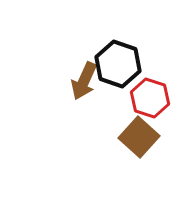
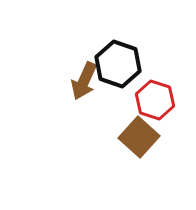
red hexagon: moved 5 px right, 2 px down
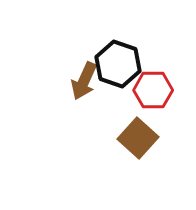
red hexagon: moved 2 px left, 10 px up; rotated 18 degrees counterclockwise
brown square: moved 1 px left, 1 px down
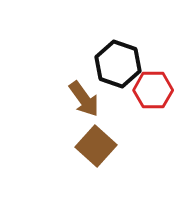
brown arrow: moved 18 px down; rotated 60 degrees counterclockwise
brown square: moved 42 px left, 8 px down
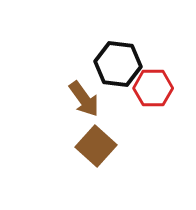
black hexagon: rotated 12 degrees counterclockwise
red hexagon: moved 2 px up
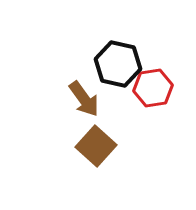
black hexagon: rotated 6 degrees clockwise
red hexagon: rotated 9 degrees counterclockwise
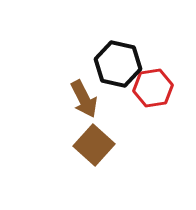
brown arrow: rotated 9 degrees clockwise
brown square: moved 2 px left, 1 px up
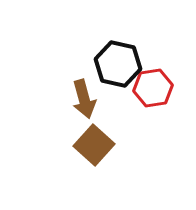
brown arrow: rotated 12 degrees clockwise
